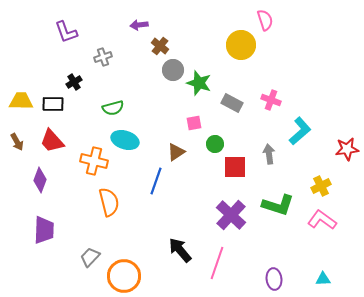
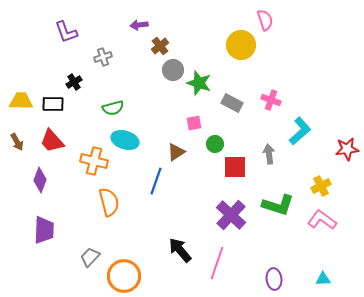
brown cross: rotated 12 degrees clockwise
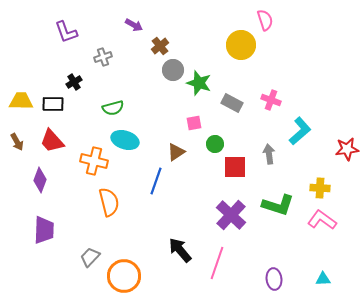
purple arrow: moved 5 px left; rotated 144 degrees counterclockwise
yellow cross: moved 1 px left, 2 px down; rotated 30 degrees clockwise
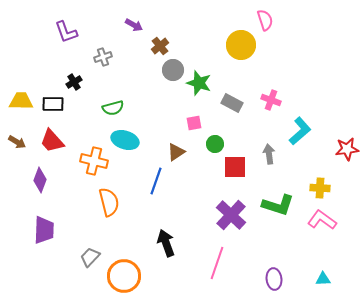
brown arrow: rotated 30 degrees counterclockwise
black arrow: moved 14 px left, 7 px up; rotated 20 degrees clockwise
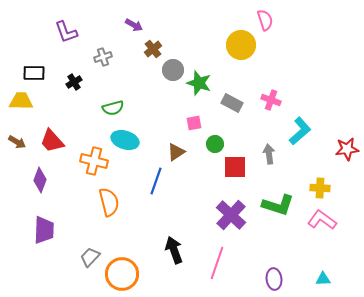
brown cross: moved 7 px left, 3 px down
black rectangle: moved 19 px left, 31 px up
black arrow: moved 8 px right, 7 px down
orange circle: moved 2 px left, 2 px up
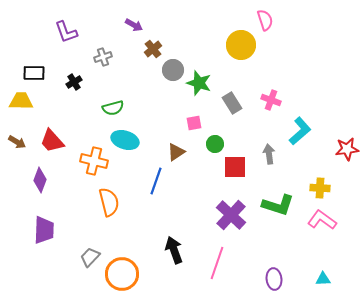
gray rectangle: rotated 30 degrees clockwise
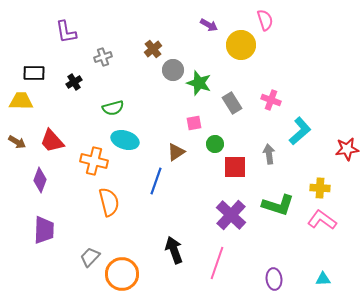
purple arrow: moved 75 px right
purple L-shape: rotated 10 degrees clockwise
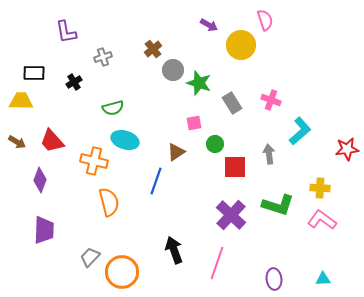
orange circle: moved 2 px up
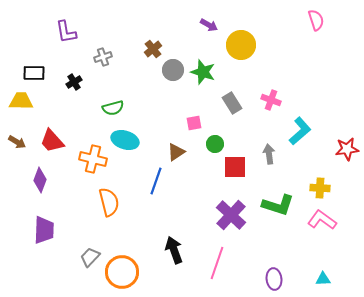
pink semicircle: moved 51 px right
green star: moved 4 px right, 11 px up
orange cross: moved 1 px left, 2 px up
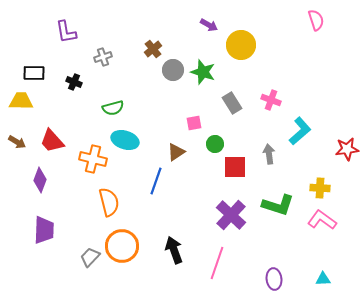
black cross: rotated 35 degrees counterclockwise
orange circle: moved 26 px up
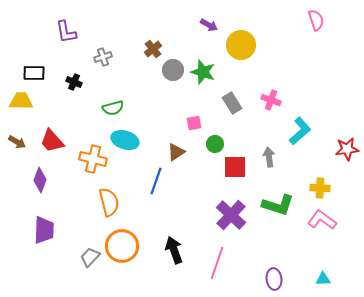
gray arrow: moved 3 px down
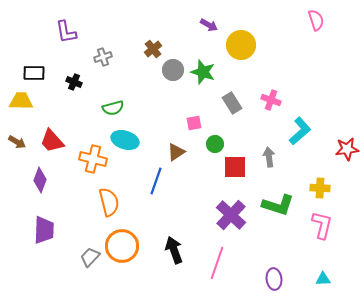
pink L-shape: moved 5 px down; rotated 68 degrees clockwise
